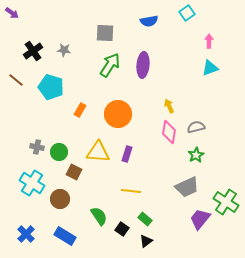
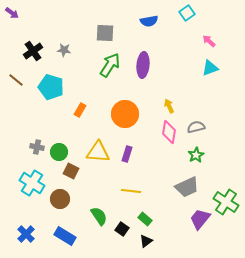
pink arrow: rotated 48 degrees counterclockwise
orange circle: moved 7 px right
brown square: moved 3 px left, 1 px up
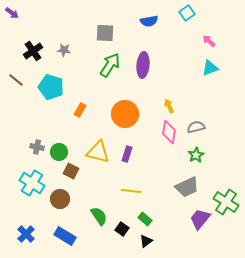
yellow triangle: rotated 10 degrees clockwise
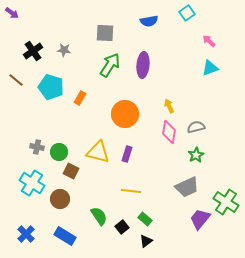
orange rectangle: moved 12 px up
black square: moved 2 px up; rotated 16 degrees clockwise
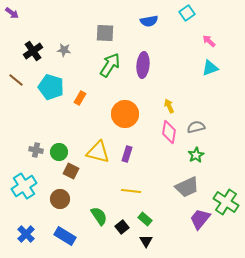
gray cross: moved 1 px left, 3 px down
cyan cross: moved 8 px left, 3 px down; rotated 25 degrees clockwise
black triangle: rotated 24 degrees counterclockwise
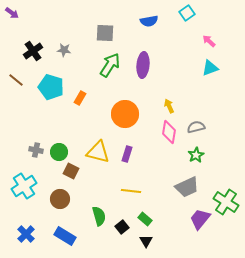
green semicircle: rotated 18 degrees clockwise
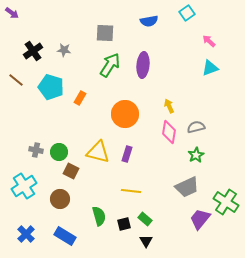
black square: moved 2 px right, 3 px up; rotated 24 degrees clockwise
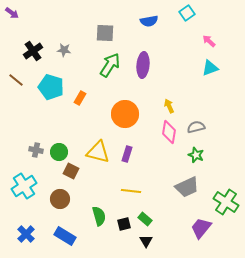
green star: rotated 21 degrees counterclockwise
purple trapezoid: moved 1 px right, 9 px down
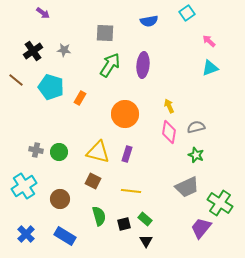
purple arrow: moved 31 px right
brown square: moved 22 px right, 10 px down
green cross: moved 6 px left, 1 px down
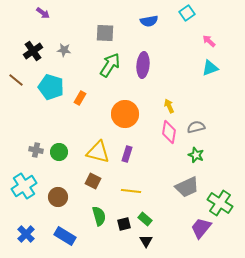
brown circle: moved 2 px left, 2 px up
